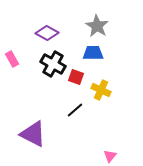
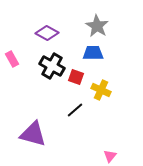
black cross: moved 1 px left, 2 px down
purple triangle: rotated 12 degrees counterclockwise
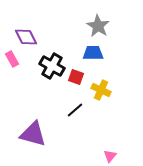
gray star: moved 1 px right
purple diamond: moved 21 px left, 4 px down; rotated 35 degrees clockwise
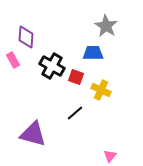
gray star: moved 8 px right
purple diamond: rotated 30 degrees clockwise
pink rectangle: moved 1 px right, 1 px down
black line: moved 3 px down
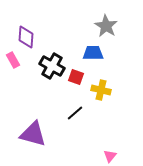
yellow cross: rotated 12 degrees counterclockwise
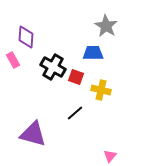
black cross: moved 1 px right, 1 px down
